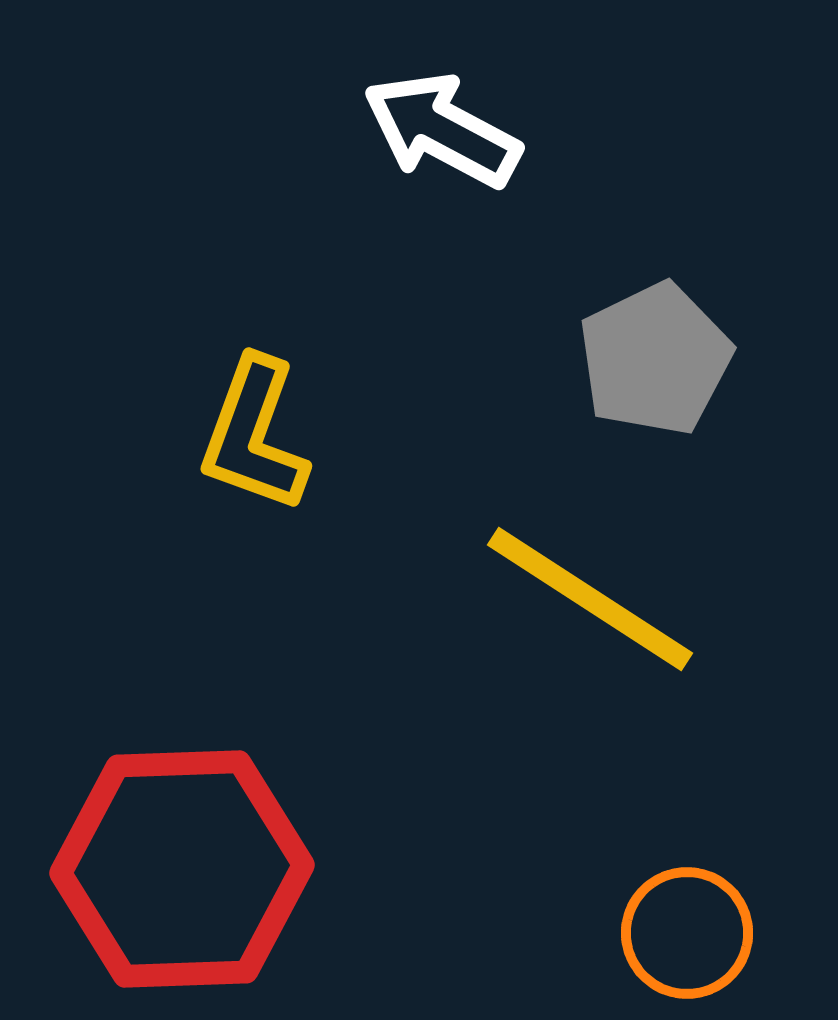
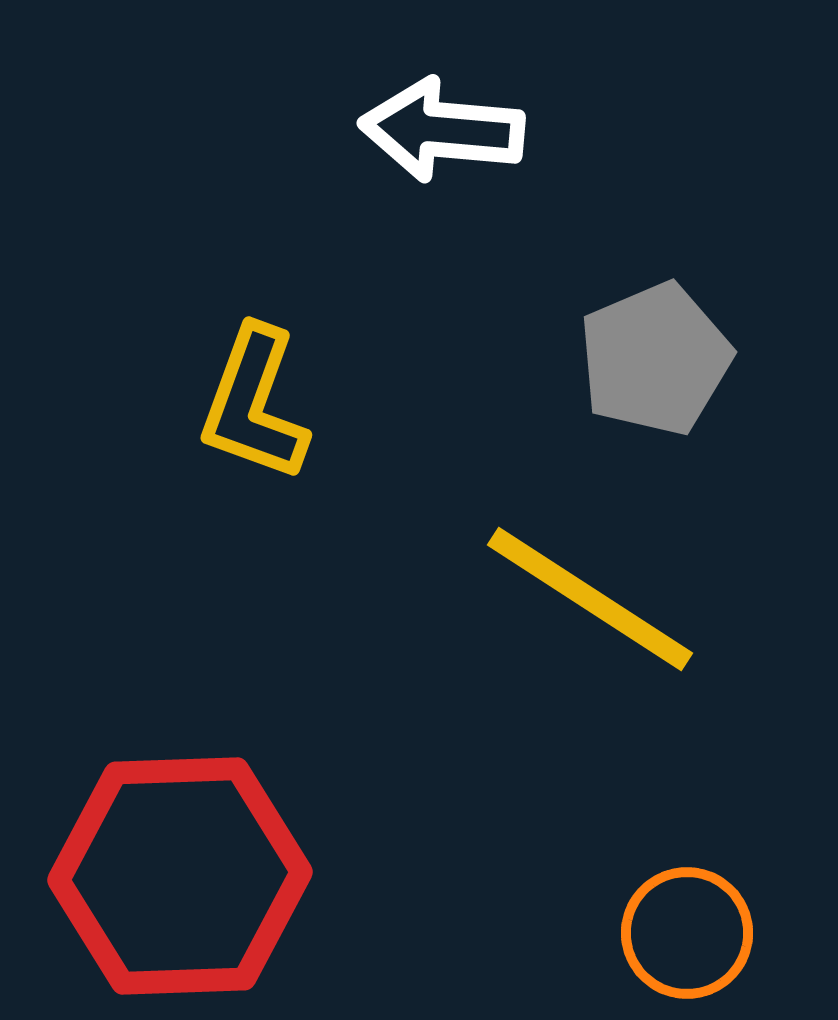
white arrow: rotated 23 degrees counterclockwise
gray pentagon: rotated 3 degrees clockwise
yellow L-shape: moved 31 px up
red hexagon: moved 2 px left, 7 px down
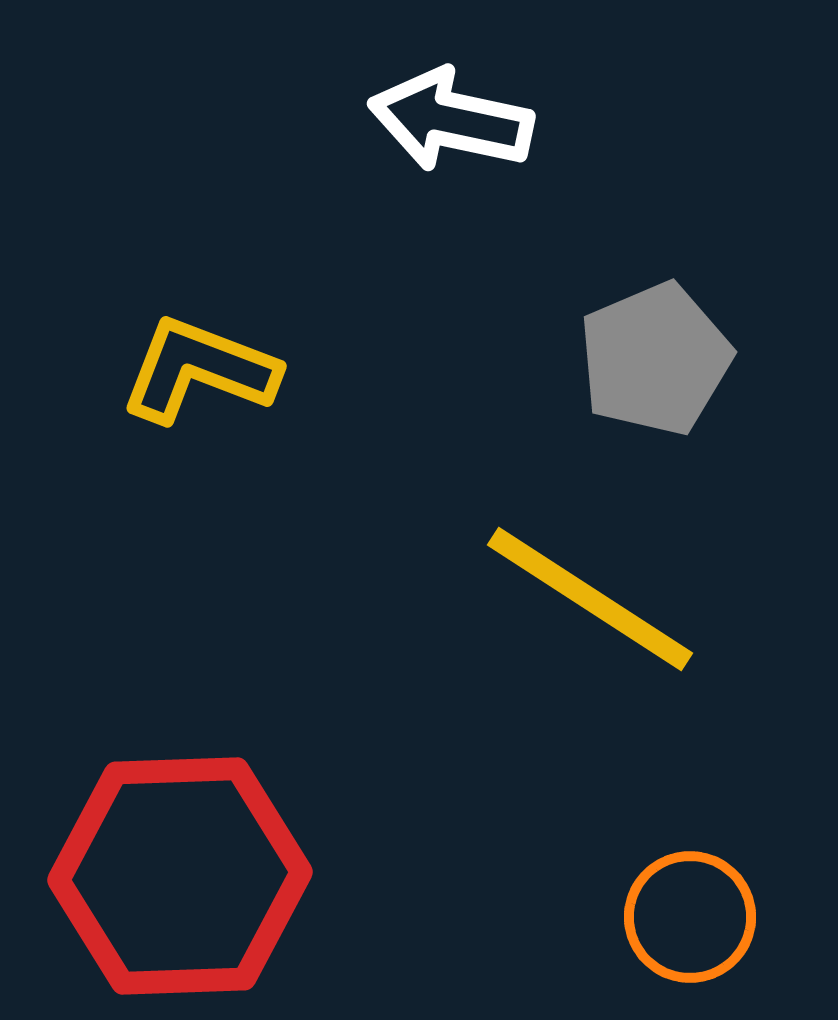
white arrow: moved 9 px right, 10 px up; rotated 7 degrees clockwise
yellow L-shape: moved 55 px left, 34 px up; rotated 91 degrees clockwise
orange circle: moved 3 px right, 16 px up
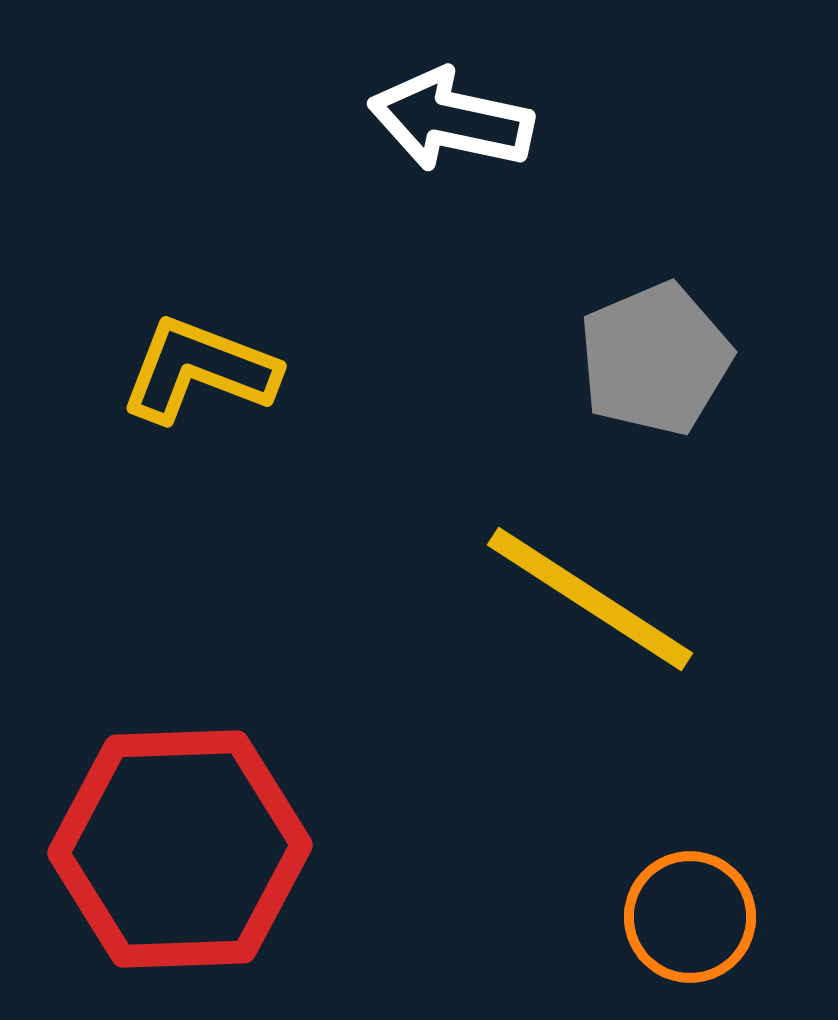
red hexagon: moved 27 px up
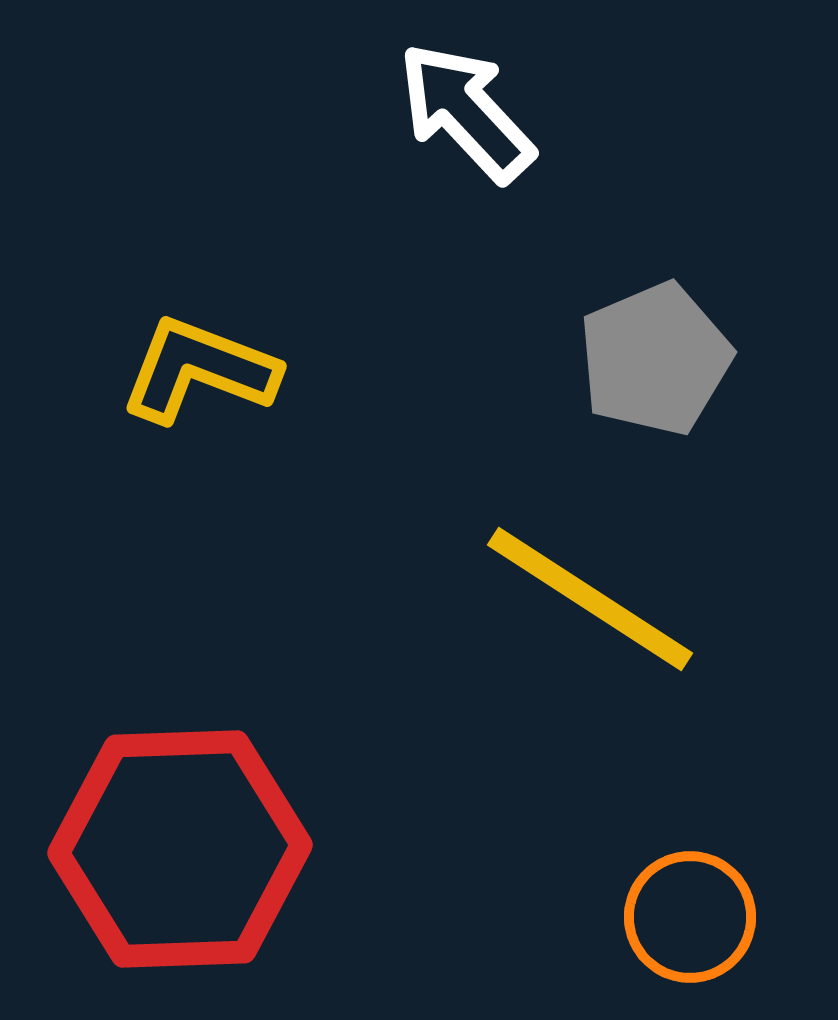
white arrow: moved 15 px right, 8 px up; rotated 35 degrees clockwise
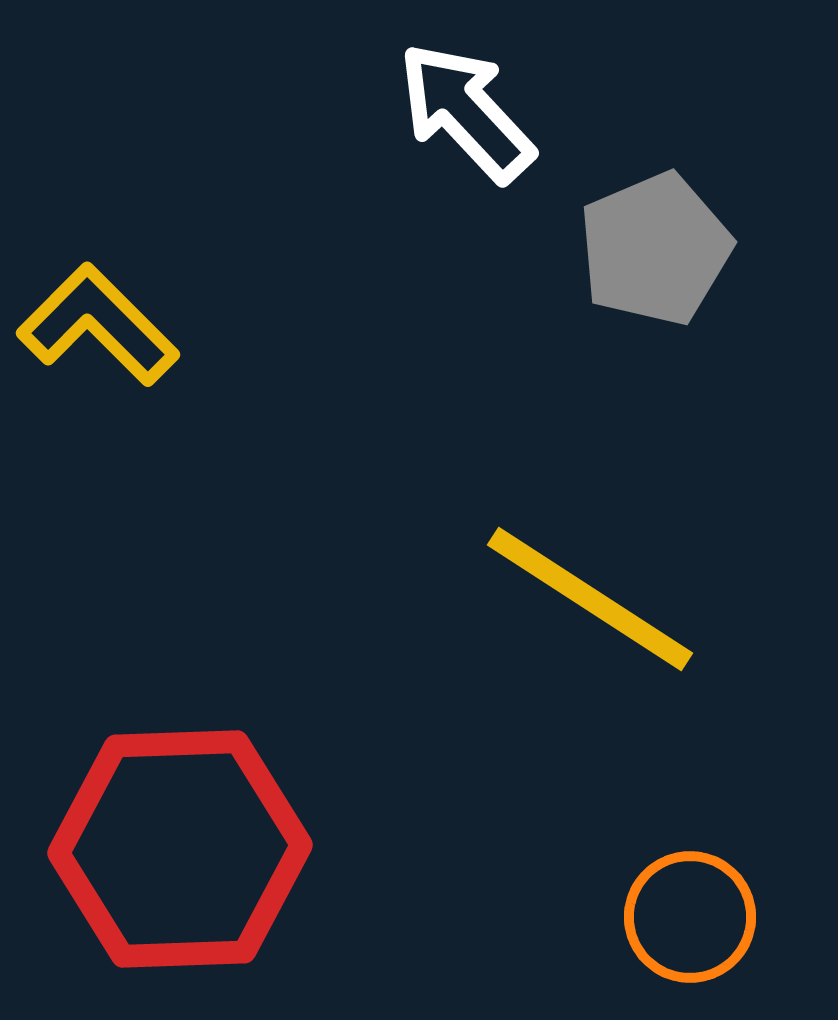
gray pentagon: moved 110 px up
yellow L-shape: moved 101 px left, 45 px up; rotated 24 degrees clockwise
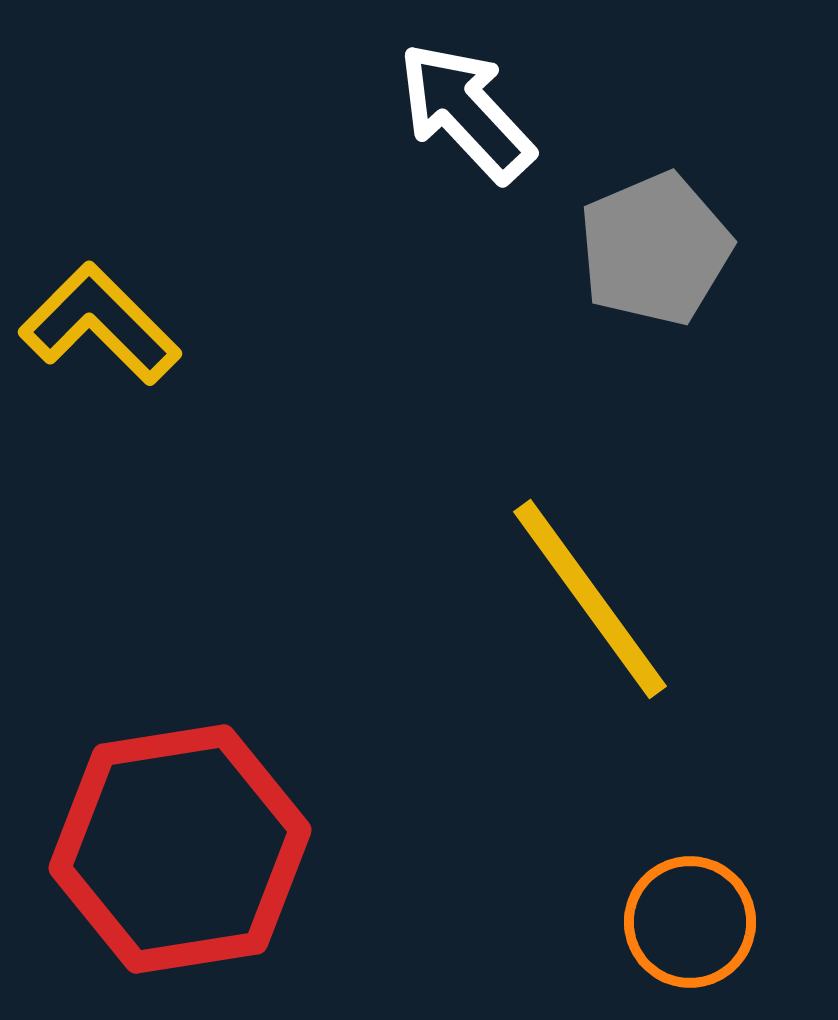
yellow L-shape: moved 2 px right, 1 px up
yellow line: rotated 21 degrees clockwise
red hexagon: rotated 7 degrees counterclockwise
orange circle: moved 5 px down
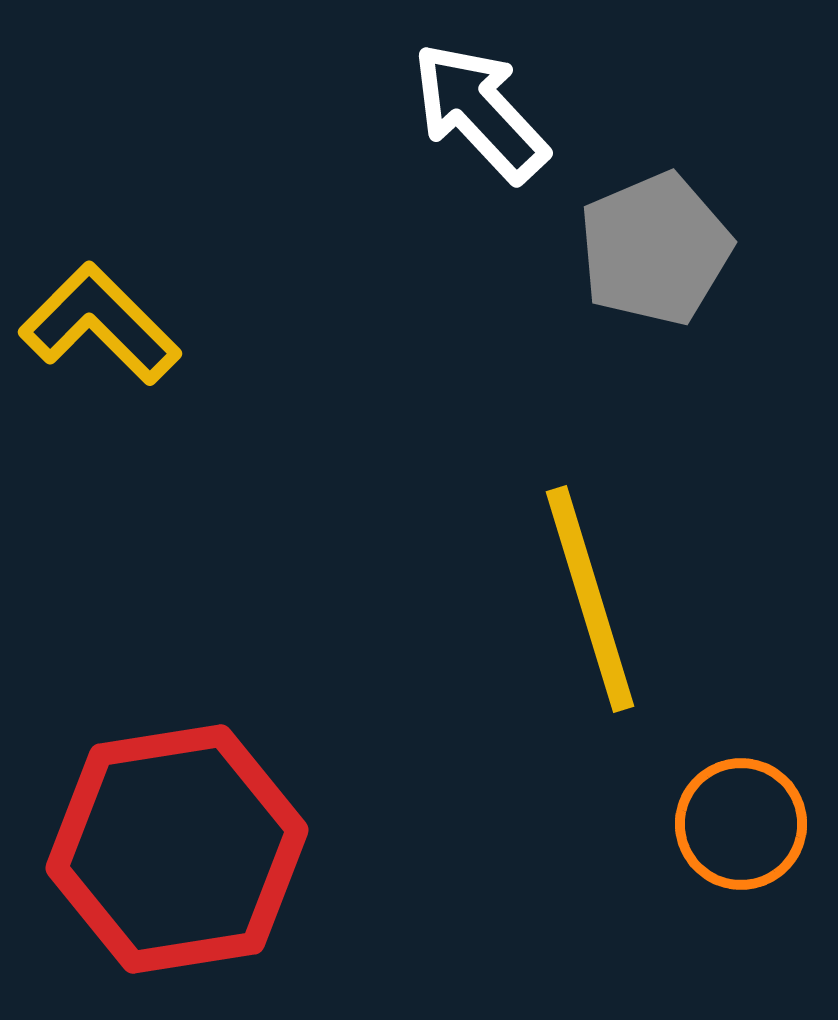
white arrow: moved 14 px right
yellow line: rotated 19 degrees clockwise
red hexagon: moved 3 px left
orange circle: moved 51 px right, 98 px up
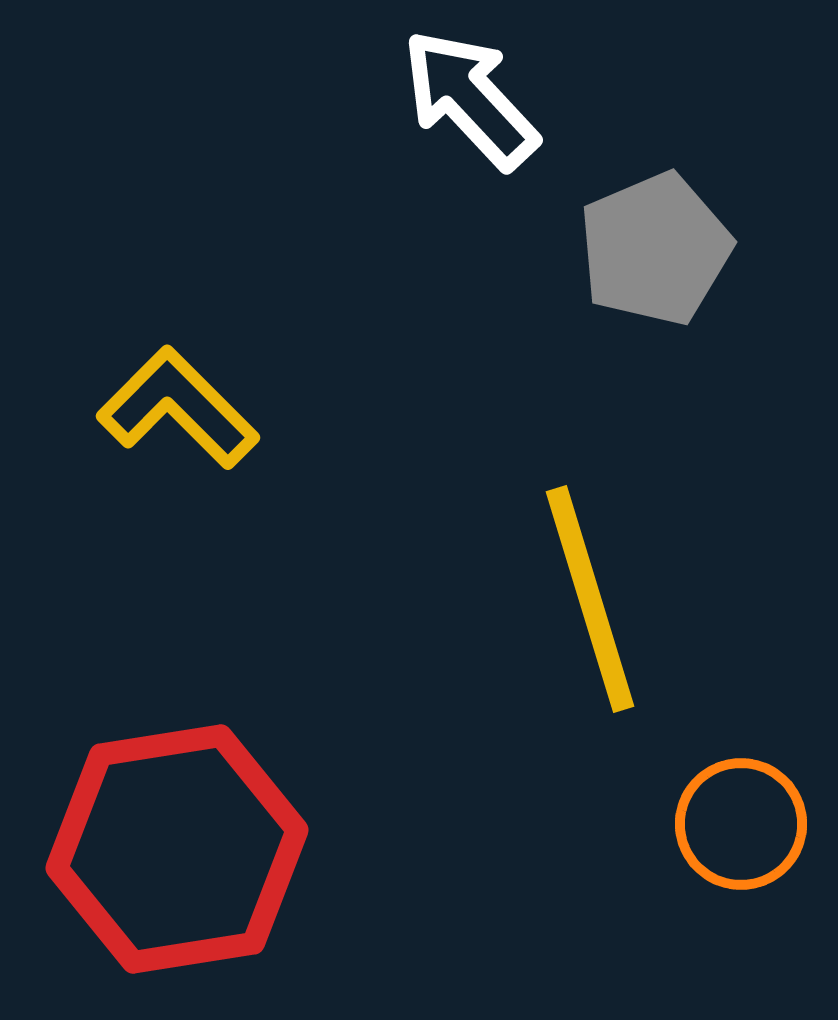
white arrow: moved 10 px left, 13 px up
yellow L-shape: moved 78 px right, 84 px down
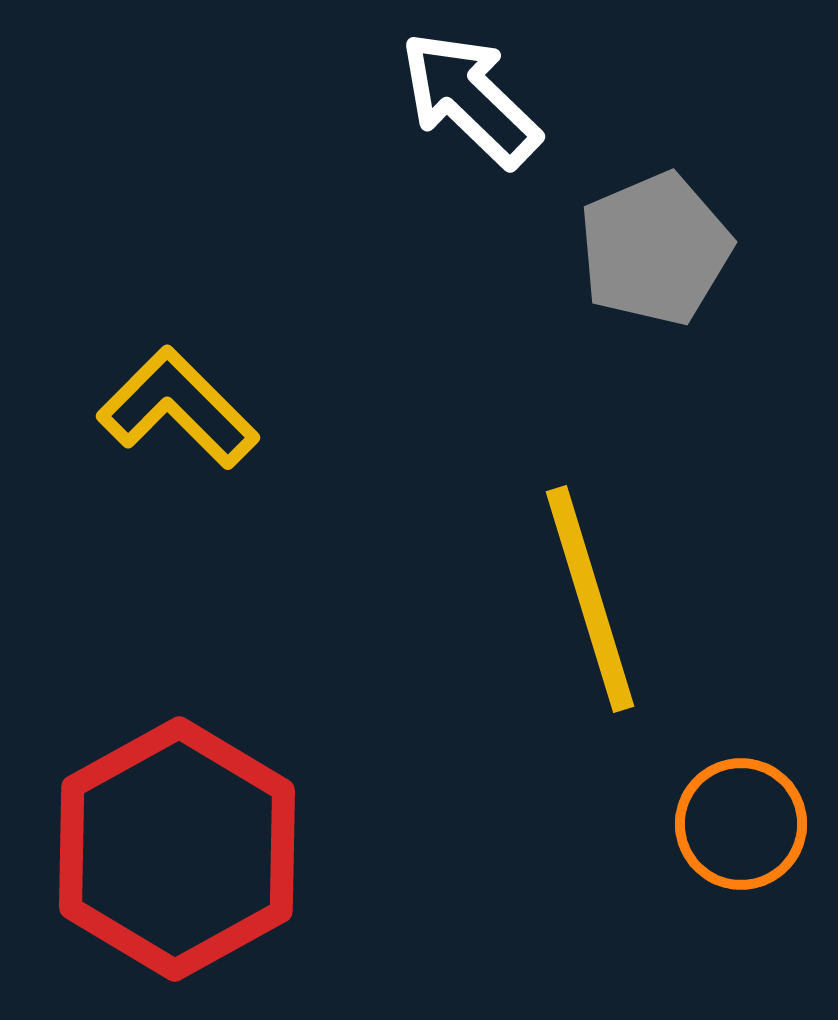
white arrow: rotated 3 degrees counterclockwise
red hexagon: rotated 20 degrees counterclockwise
